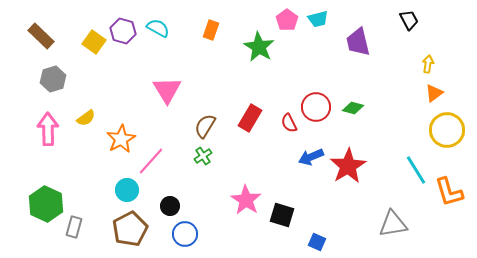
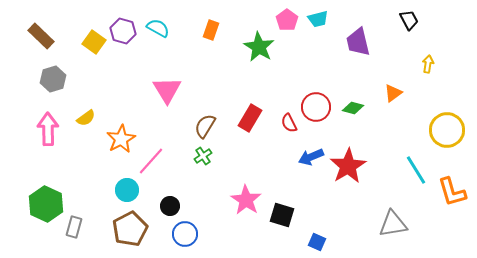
orange triangle: moved 41 px left
orange L-shape: moved 3 px right
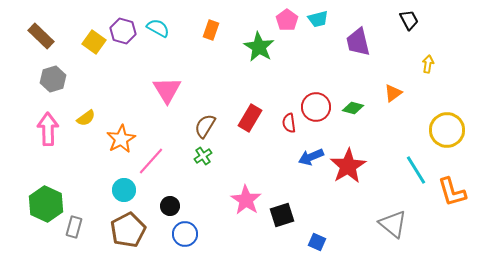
red semicircle: rotated 18 degrees clockwise
cyan circle: moved 3 px left
black square: rotated 35 degrees counterclockwise
gray triangle: rotated 48 degrees clockwise
brown pentagon: moved 2 px left, 1 px down
